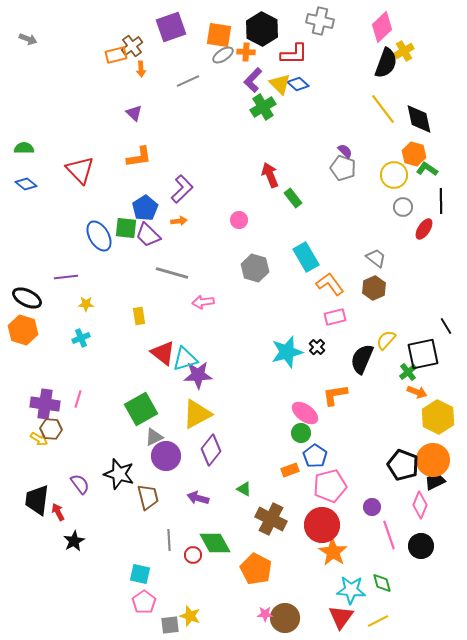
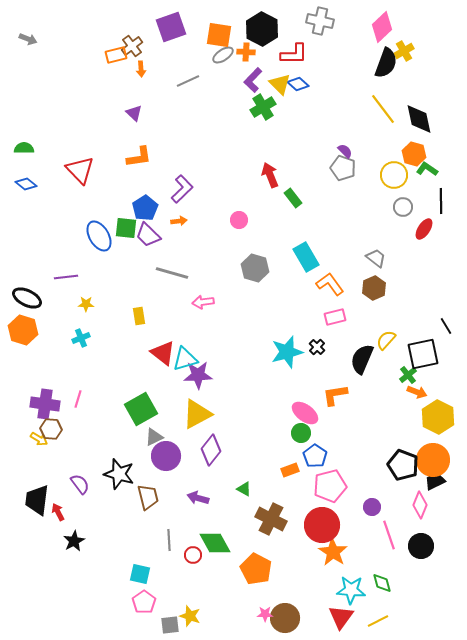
green cross at (408, 372): moved 3 px down
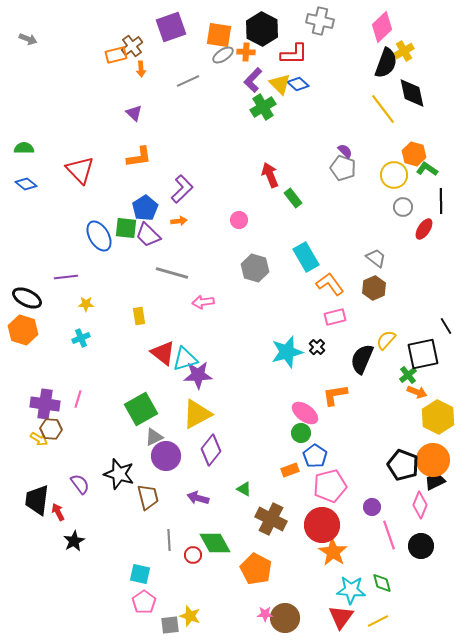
black diamond at (419, 119): moved 7 px left, 26 px up
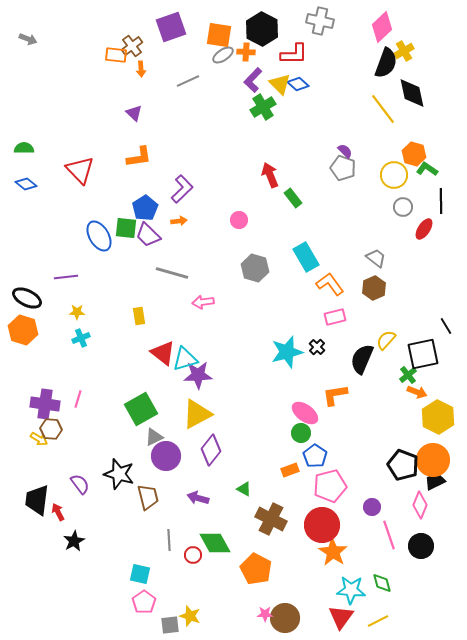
orange rectangle at (116, 55): rotated 20 degrees clockwise
yellow star at (86, 304): moved 9 px left, 8 px down
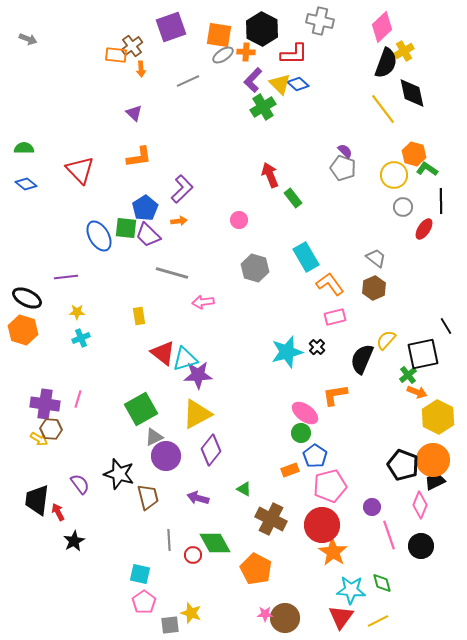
yellow star at (190, 616): moved 1 px right, 3 px up
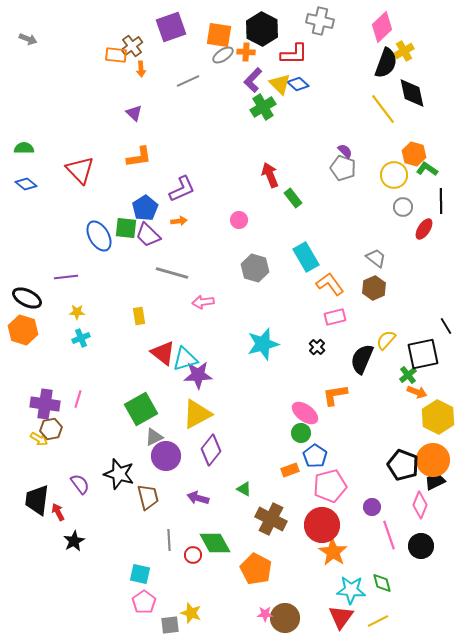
purple L-shape at (182, 189): rotated 20 degrees clockwise
cyan star at (287, 352): moved 24 px left, 8 px up
brown hexagon at (51, 429): rotated 15 degrees counterclockwise
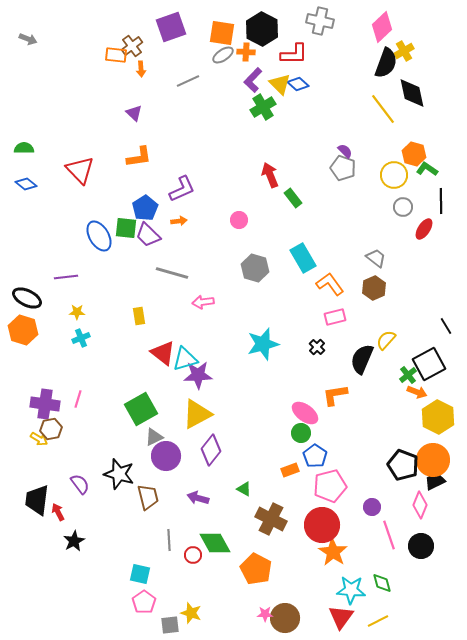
orange square at (219, 35): moved 3 px right, 2 px up
cyan rectangle at (306, 257): moved 3 px left, 1 px down
black square at (423, 354): moved 6 px right, 10 px down; rotated 16 degrees counterclockwise
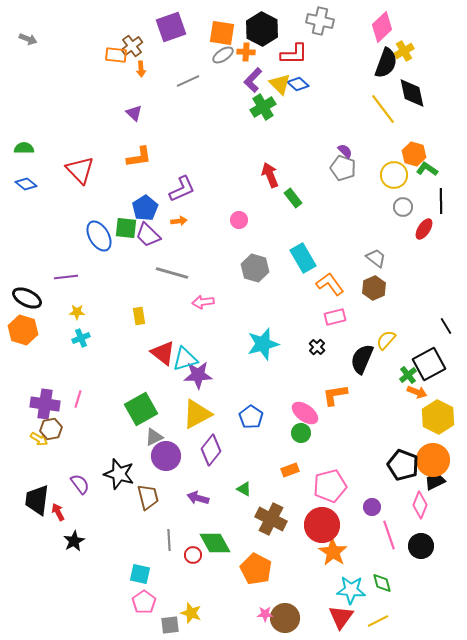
blue pentagon at (315, 456): moved 64 px left, 39 px up
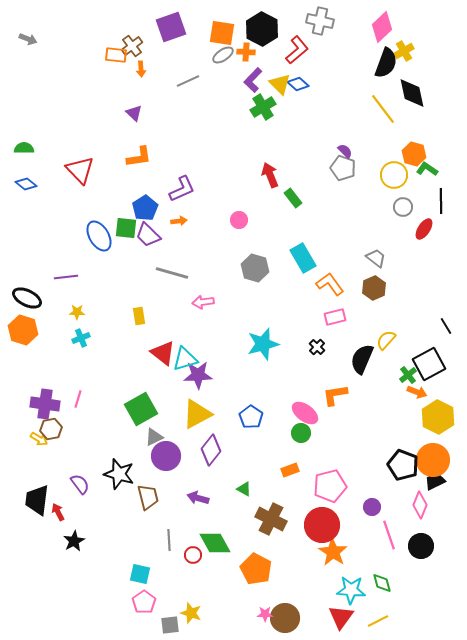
red L-shape at (294, 54): moved 3 px right, 4 px up; rotated 40 degrees counterclockwise
